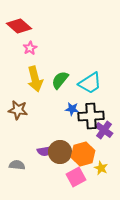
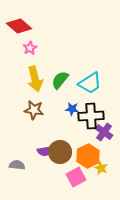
brown star: moved 16 px right
purple cross: moved 2 px down
orange hexagon: moved 5 px right, 2 px down; rotated 10 degrees counterclockwise
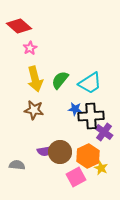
blue star: moved 3 px right
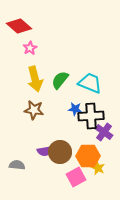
cyan trapezoid: rotated 125 degrees counterclockwise
orange hexagon: rotated 25 degrees clockwise
yellow star: moved 3 px left
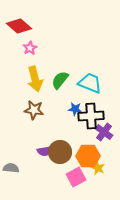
gray semicircle: moved 6 px left, 3 px down
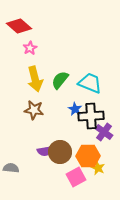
blue star: rotated 24 degrees clockwise
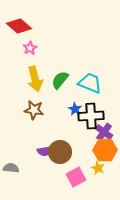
orange hexagon: moved 17 px right, 6 px up
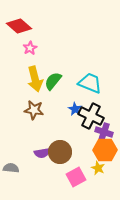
green semicircle: moved 7 px left, 1 px down
black cross: rotated 30 degrees clockwise
purple cross: rotated 18 degrees counterclockwise
purple semicircle: moved 3 px left, 2 px down
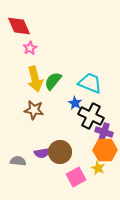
red diamond: rotated 25 degrees clockwise
blue star: moved 6 px up
gray semicircle: moved 7 px right, 7 px up
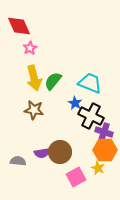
yellow arrow: moved 1 px left, 1 px up
